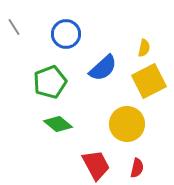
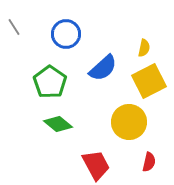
green pentagon: rotated 16 degrees counterclockwise
yellow circle: moved 2 px right, 2 px up
red semicircle: moved 12 px right, 6 px up
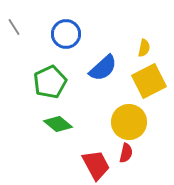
green pentagon: rotated 12 degrees clockwise
red semicircle: moved 23 px left, 9 px up
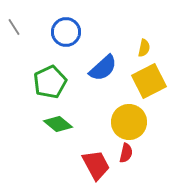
blue circle: moved 2 px up
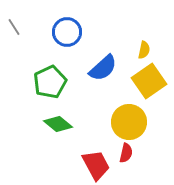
blue circle: moved 1 px right
yellow semicircle: moved 2 px down
yellow square: rotated 8 degrees counterclockwise
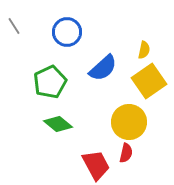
gray line: moved 1 px up
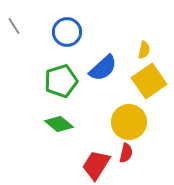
green pentagon: moved 11 px right, 1 px up; rotated 8 degrees clockwise
green diamond: moved 1 px right
red trapezoid: rotated 120 degrees counterclockwise
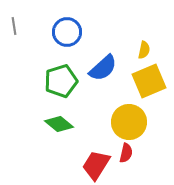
gray line: rotated 24 degrees clockwise
yellow square: rotated 12 degrees clockwise
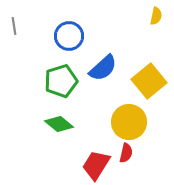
blue circle: moved 2 px right, 4 px down
yellow semicircle: moved 12 px right, 34 px up
yellow square: rotated 16 degrees counterclockwise
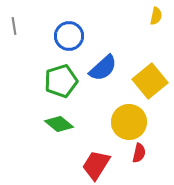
yellow square: moved 1 px right
red semicircle: moved 13 px right
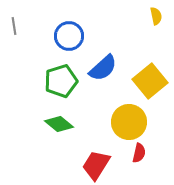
yellow semicircle: rotated 24 degrees counterclockwise
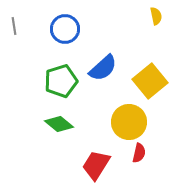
blue circle: moved 4 px left, 7 px up
